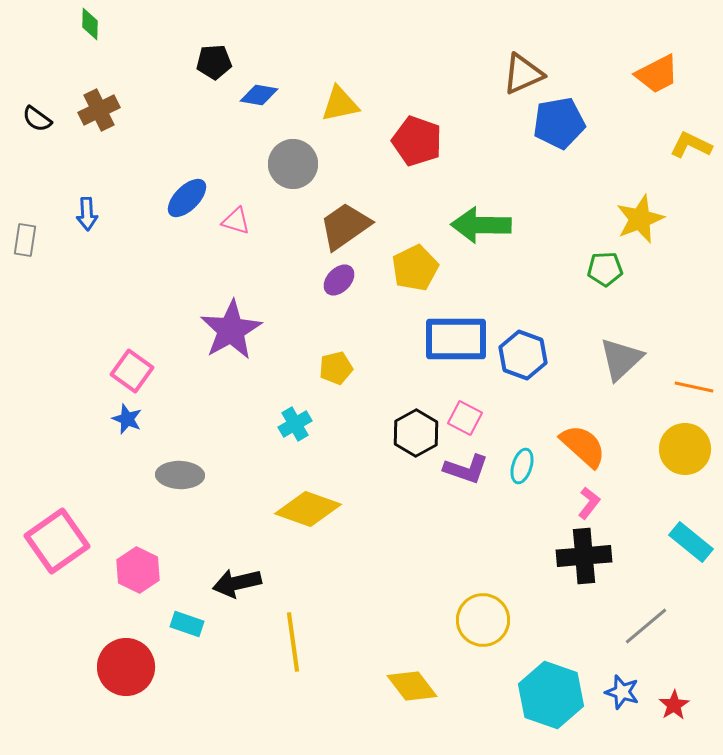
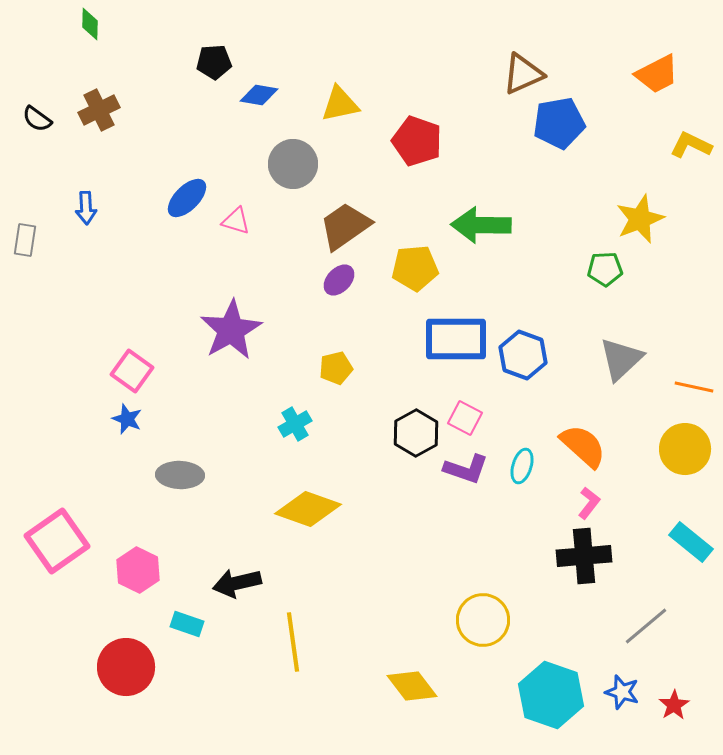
blue arrow at (87, 214): moved 1 px left, 6 px up
yellow pentagon at (415, 268): rotated 21 degrees clockwise
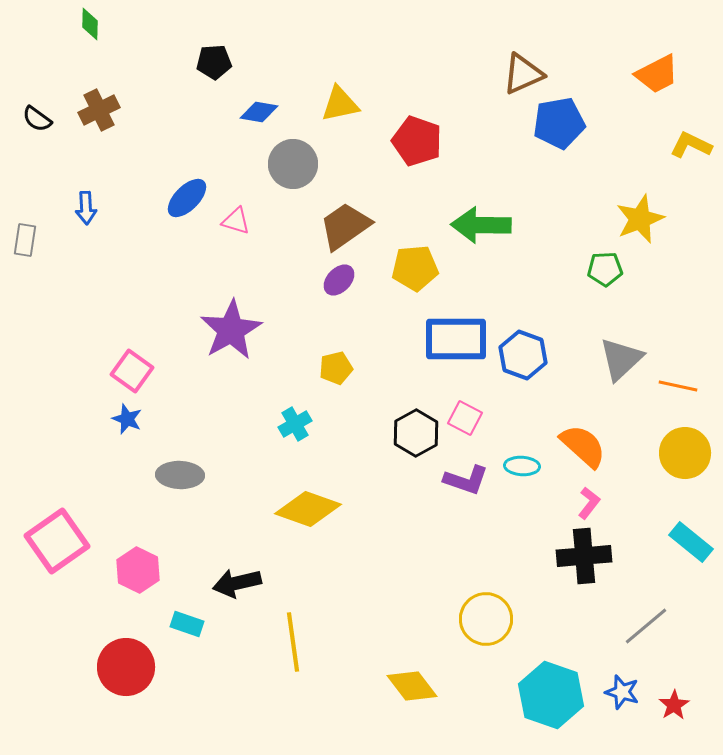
blue diamond at (259, 95): moved 17 px down
orange line at (694, 387): moved 16 px left, 1 px up
yellow circle at (685, 449): moved 4 px down
cyan ellipse at (522, 466): rotated 76 degrees clockwise
purple L-shape at (466, 469): moved 11 px down
yellow circle at (483, 620): moved 3 px right, 1 px up
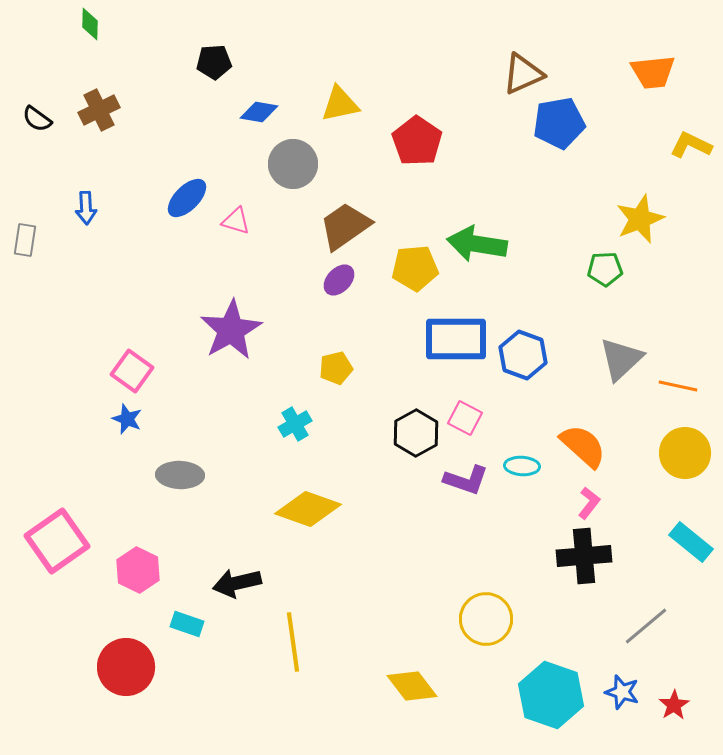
orange trapezoid at (657, 74): moved 4 px left, 2 px up; rotated 21 degrees clockwise
red pentagon at (417, 141): rotated 15 degrees clockwise
green arrow at (481, 225): moved 4 px left, 19 px down; rotated 8 degrees clockwise
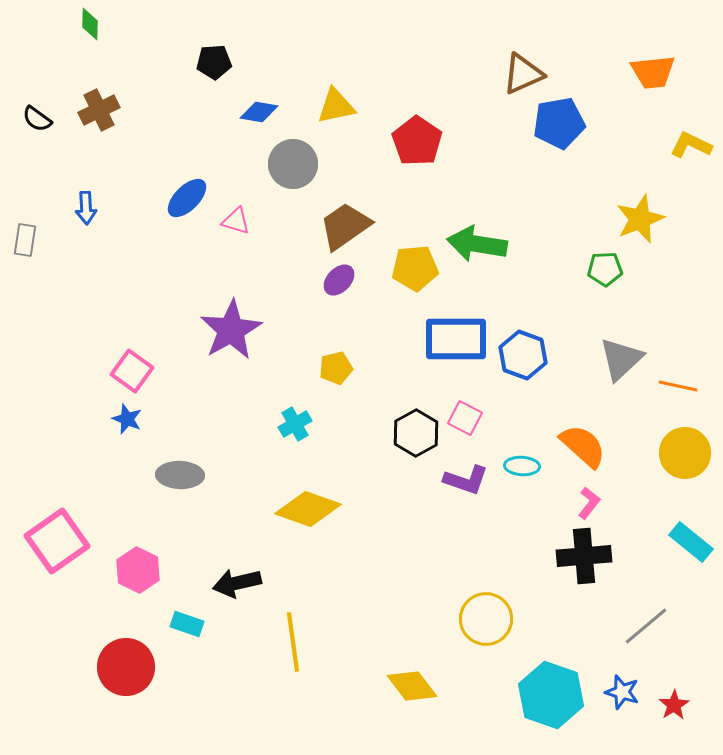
yellow triangle at (340, 104): moved 4 px left, 2 px down
